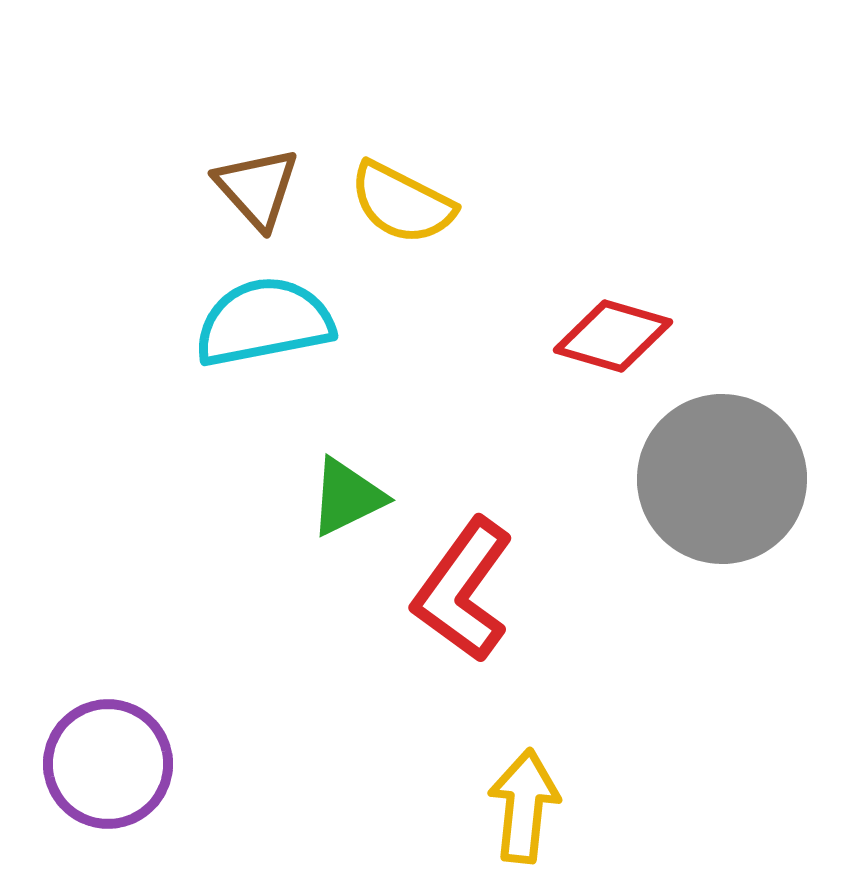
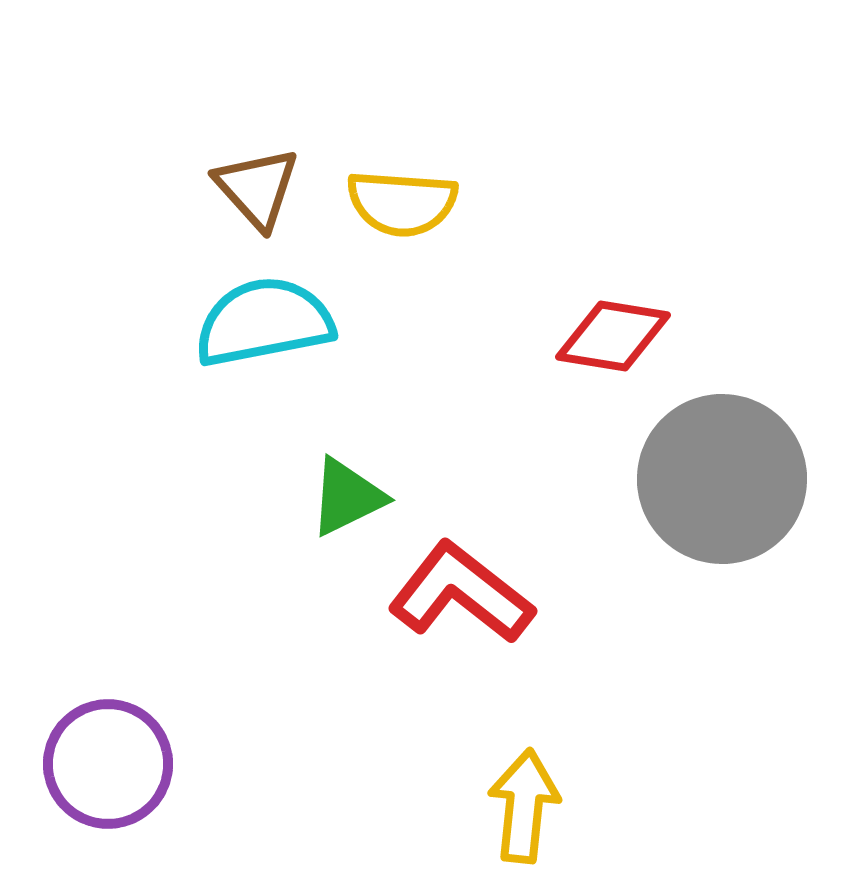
yellow semicircle: rotated 23 degrees counterclockwise
red diamond: rotated 7 degrees counterclockwise
red L-shape: moved 2 px left, 3 px down; rotated 92 degrees clockwise
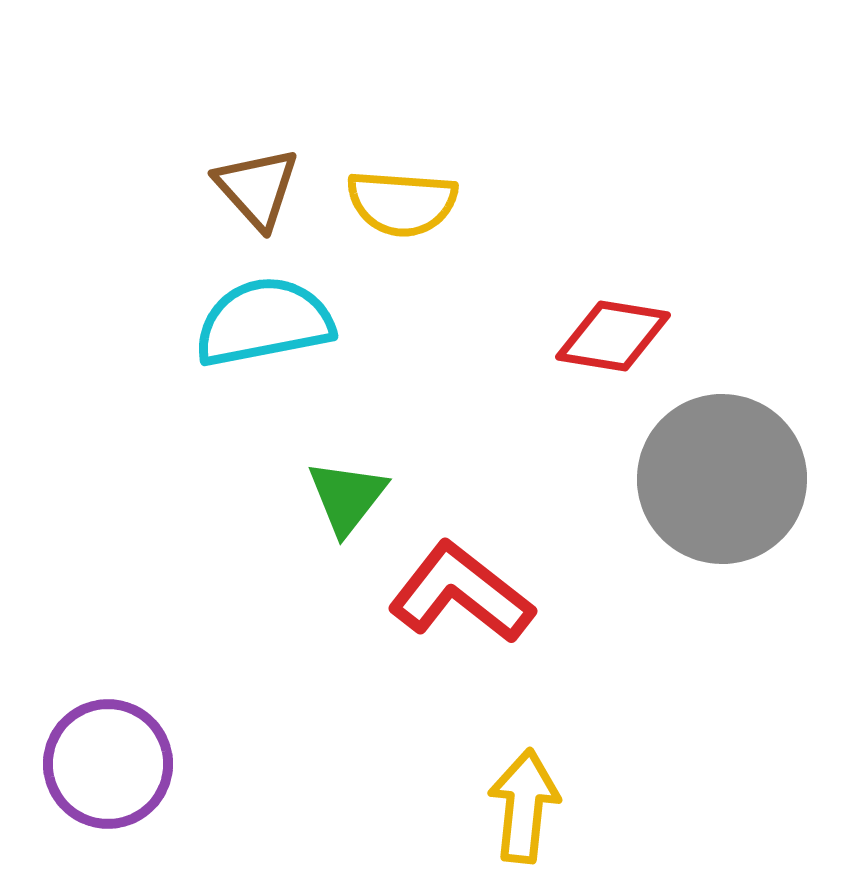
green triangle: rotated 26 degrees counterclockwise
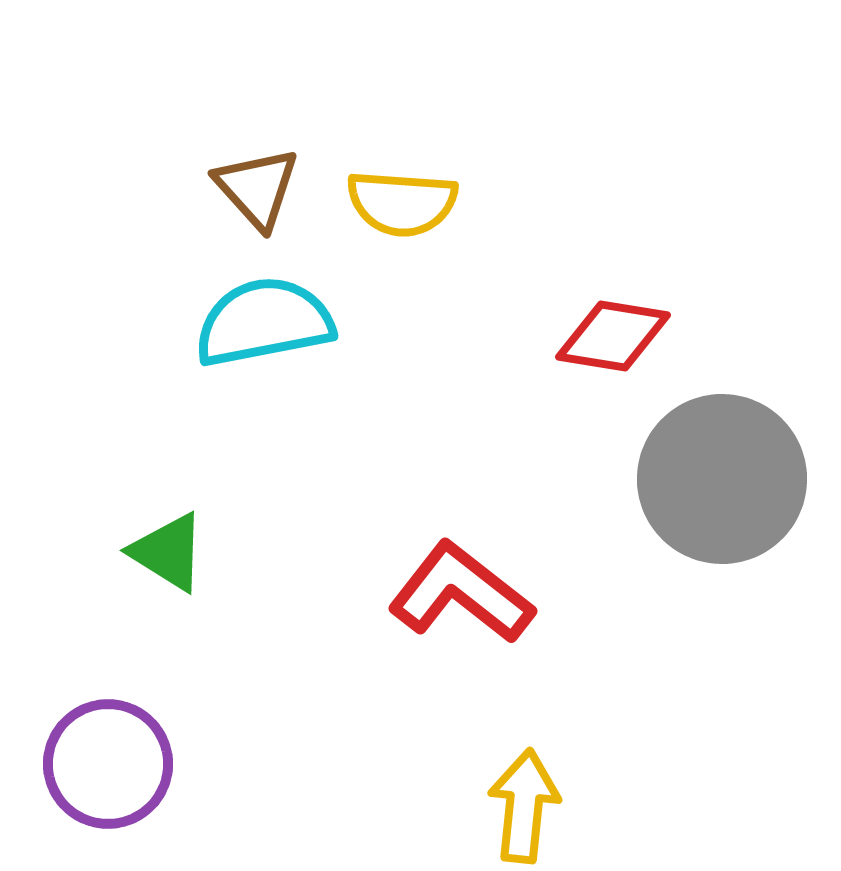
green triangle: moved 179 px left, 55 px down; rotated 36 degrees counterclockwise
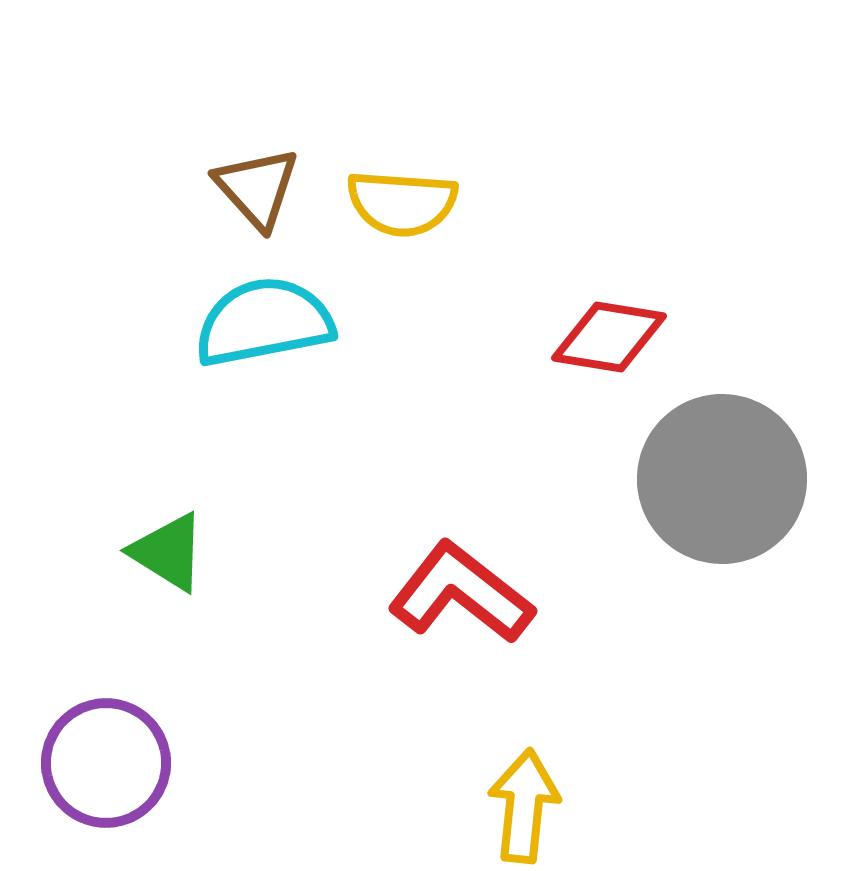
red diamond: moved 4 px left, 1 px down
purple circle: moved 2 px left, 1 px up
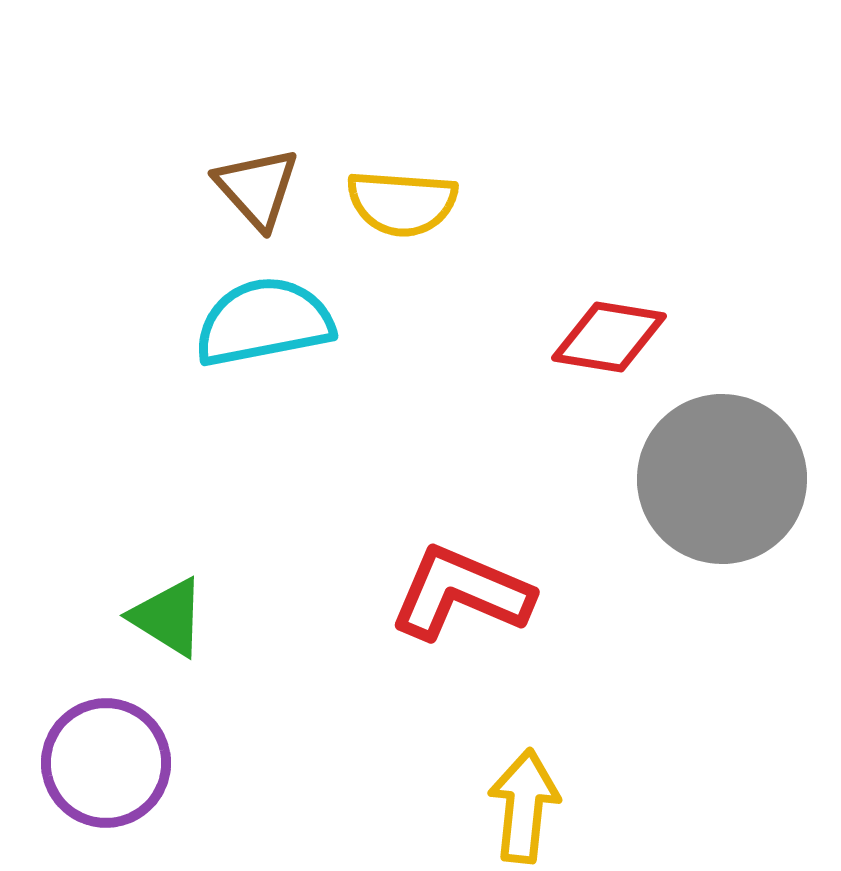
green triangle: moved 65 px down
red L-shape: rotated 15 degrees counterclockwise
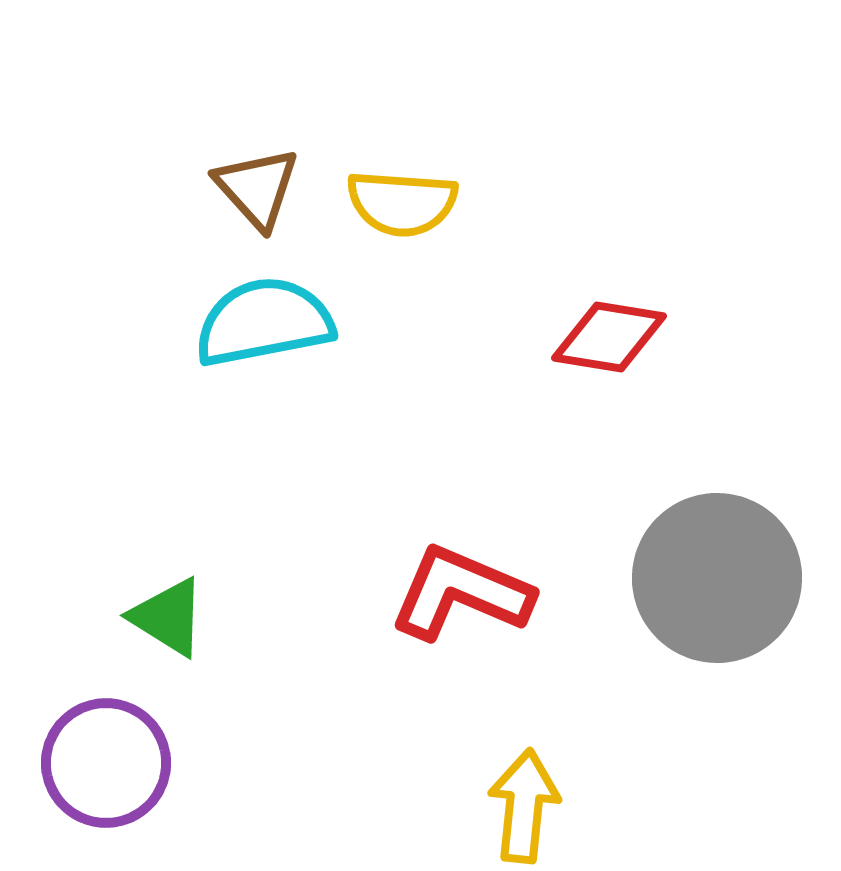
gray circle: moved 5 px left, 99 px down
